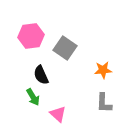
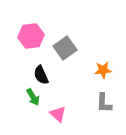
gray square: rotated 20 degrees clockwise
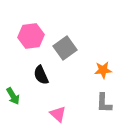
green arrow: moved 20 px left, 1 px up
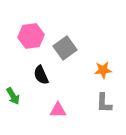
pink triangle: moved 4 px up; rotated 42 degrees counterclockwise
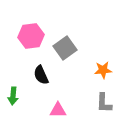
green arrow: rotated 36 degrees clockwise
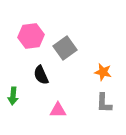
orange star: moved 2 px down; rotated 18 degrees clockwise
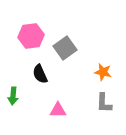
black semicircle: moved 1 px left, 1 px up
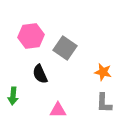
gray square: rotated 20 degrees counterclockwise
